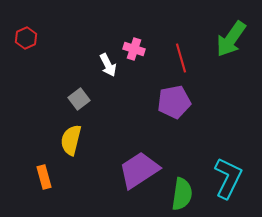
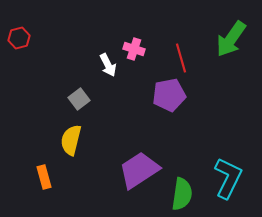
red hexagon: moved 7 px left; rotated 10 degrees clockwise
purple pentagon: moved 5 px left, 7 px up
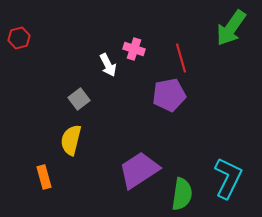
green arrow: moved 11 px up
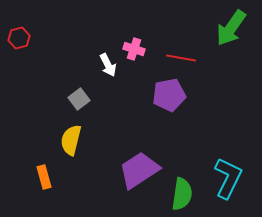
red line: rotated 64 degrees counterclockwise
